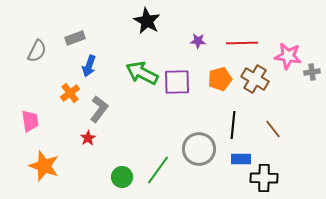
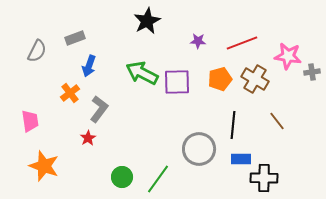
black star: rotated 16 degrees clockwise
red line: rotated 20 degrees counterclockwise
brown line: moved 4 px right, 8 px up
green line: moved 9 px down
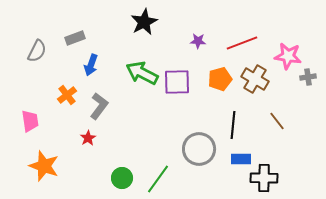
black star: moved 3 px left, 1 px down
blue arrow: moved 2 px right, 1 px up
gray cross: moved 4 px left, 5 px down
orange cross: moved 3 px left, 2 px down
gray L-shape: moved 3 px up
green circle: moved 1 px down
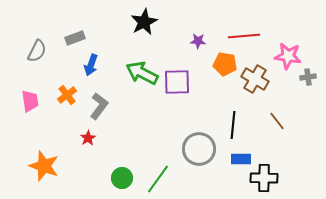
red line: moved 2 px right, 7 px up; rotated 16 degrees clockwise
orange pentagon: moved 5 px right, 15 px up; rotated 25 degrees clockwise
pink trapezoid: moved 20 px up
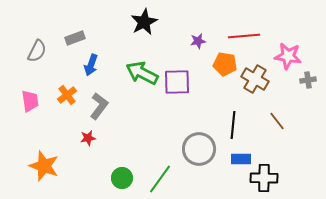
purple star: rotated 14 degrees counterclockwise
gray cross: moved 3 px down
red star: rotated 21 degrees clockwise
green line: moved 2 px right
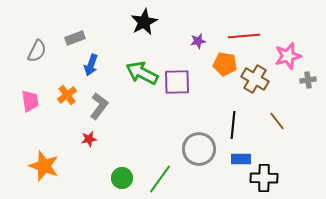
pink star: rotated 24 degrees counterclockwise
red star: moved 1 px right, 1 px down
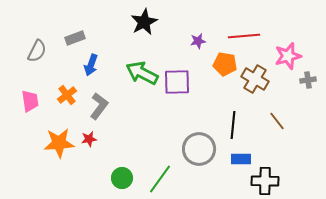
orange star: moved 15 px right, 23 px up; rotated 24 degrees counterclockwise
black cross: moved 1 px right, 3 px down
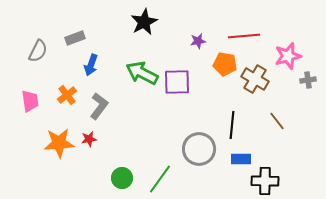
gray semicircle: moved 1 px right
black line: moved 1 px left
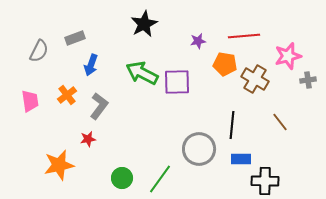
black star: moved 2 px down
gray semicircle: moved 1 px right
brown line: moved 3 px right, 1 px down
red star: moved 1 px left
orange star: moved 22 px down; rotated 8 degrees counterclockwise
